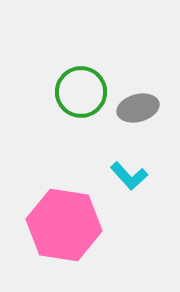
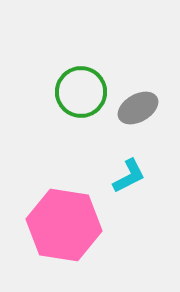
gray ellipse: rotated 15 degrees counterclockwise
cyan L-shape: rotated 75 degrees counterclockwise
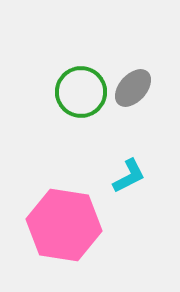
gray ellipse: moved 5 px left, 20 px up; rotated 18 degrees counterclockwise
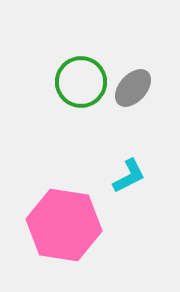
green circle: moved 10 px up
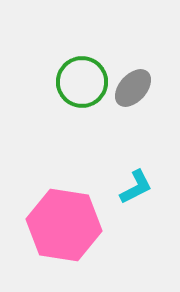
green circle: moved 1 px right
cyan L-shape: moved 7 px right, 11 px down
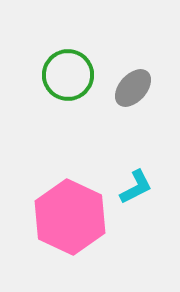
green circle: moved 14 px left, 7 px up
pink hexagon: moved 6 px right, 8 px up; rotated 16 degrees clockwise
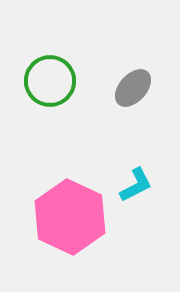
green circle: moved 18 px left, 6 px down
cyan L-shape: moved 2 px up
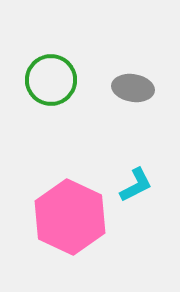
green circle: moved 1 px right, 1 px up
gray ellipse: rotated 57 degrees clockwise
